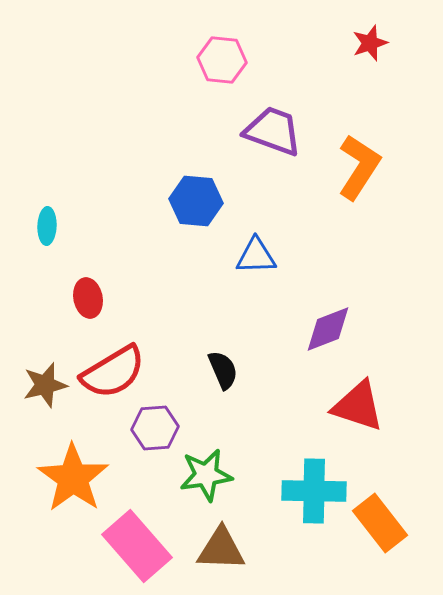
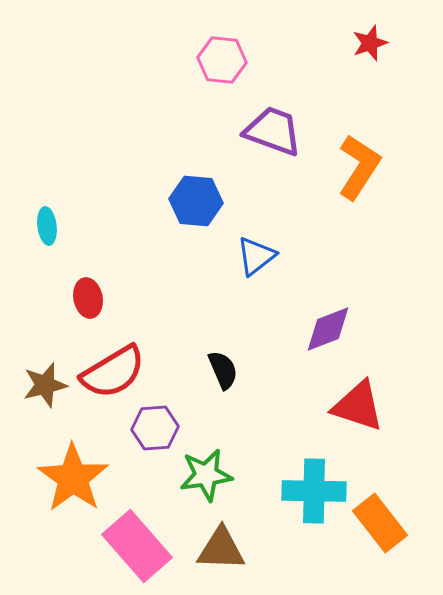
cyan ellipse: rotated 9 degrees counterclockwise
blue triangle: rotated 36 degrees counterclockwise
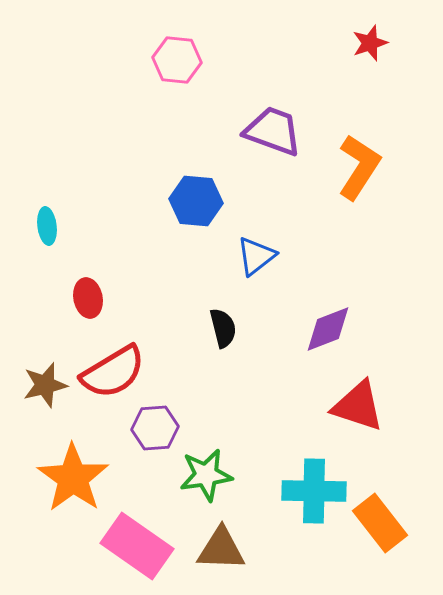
pink hexagon: moved 45 px left
black semicircle: moved 42 px up; rotated 9 degrees clockwise
pink rectangle: rotated 14 degrees counterclockwise
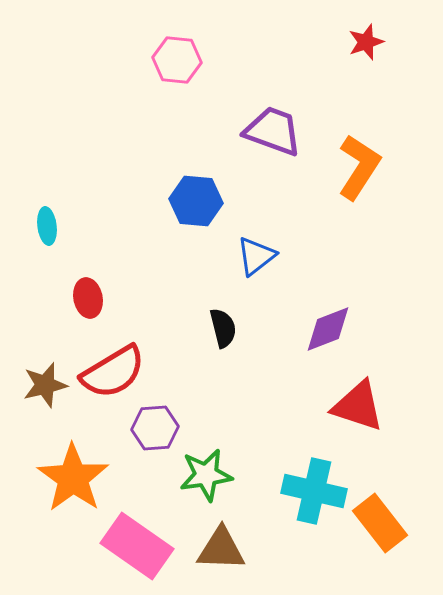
red star: moved 4 px left, 1 px up
cyan cross: rotated 12 degrees clockwise
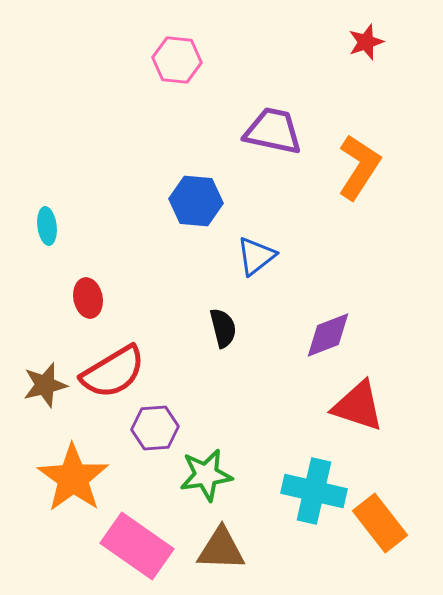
purple trapezoid: rotated 8 degrees counterclockwise
purple diamond: moved 6 px down
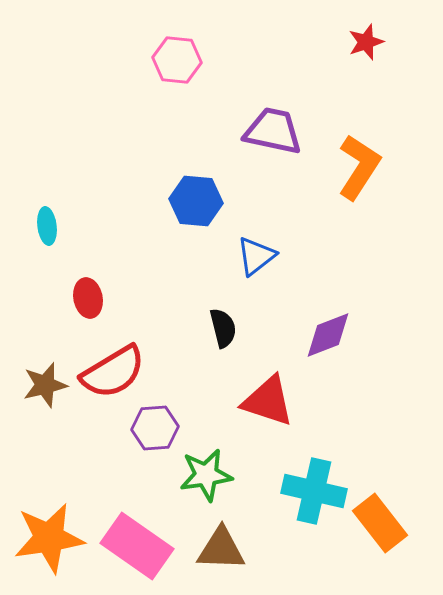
red triangle: moved 90 px left, 5 px up
orange star: moved 24 px left, 60 px down; rotated 28 degrees clockwise
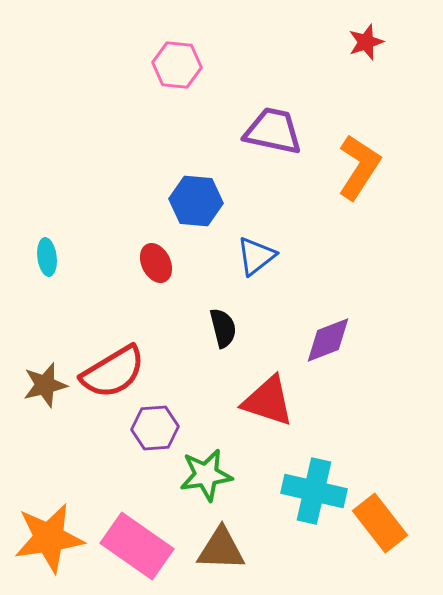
pink hexagon: moved 5 px down
cyan ellipse: moved 31 px down
red ellipse: moved 68 px right, 35 px up; rotated 15 degrees counterclockwise
purple diamond: moved 5 px down
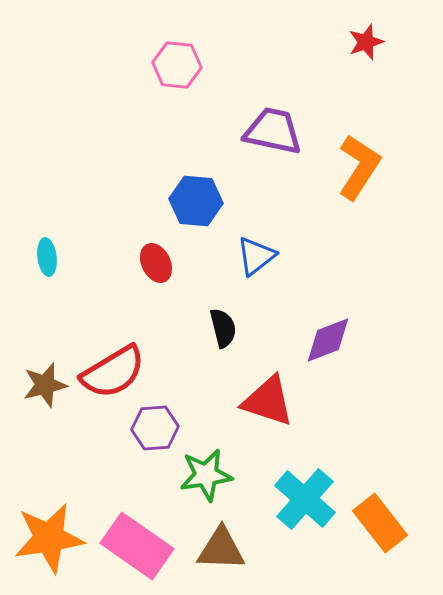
cyan cross: moved 9 px left, 8 px down; rotated 28 degrees clockwise
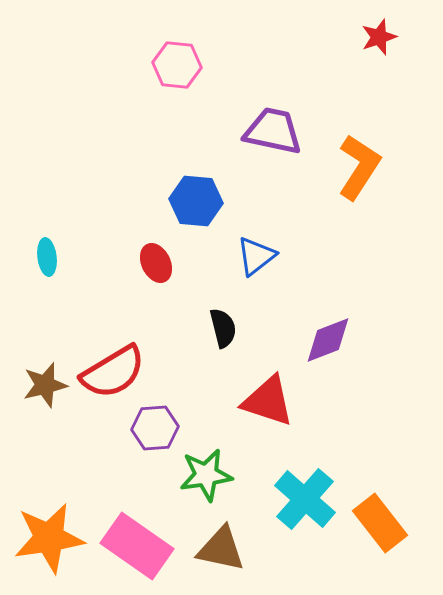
red star: moved 13 px right, 5 px up
brown triangle: rotated 10 degrees clockwise
